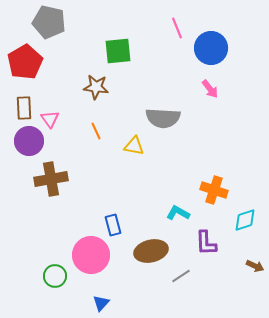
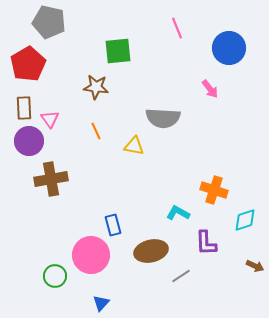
blue circle: moved 18 px right
red pentagon: moved 3 px right, 2 px down
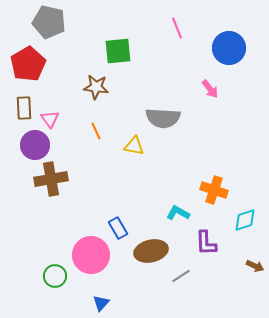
purple circle: moved 6 px right, 4 px down
blue rectangle: moved 5 px right, 3 px down; rotated 15 degrees counterclockwise
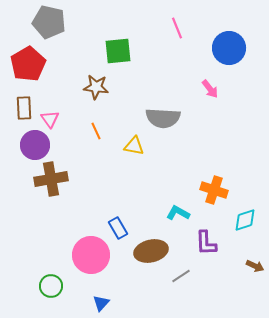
green circle: moved 4 px left, 10 px down
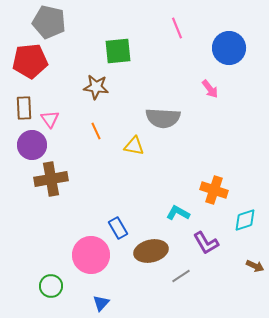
red pentagon: moved 2 px right, 3 px up; rotated 24 degrees clockwise
purple circle: moved 3 px left
purple L-shape: rotated 28 degrees counterclockwise
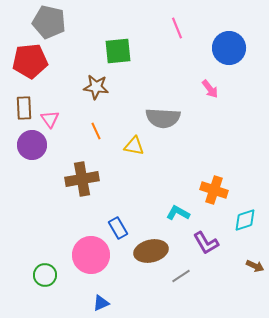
brown cross: moved 31 px right
green circle: moved 6 px left, 11 px up
blue triangle: rotated 24 degrees clockwise
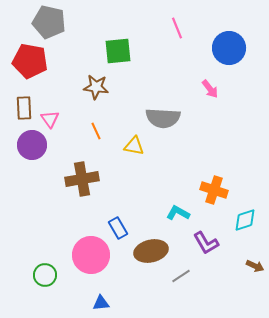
red pentagon: rotated 16 degrees clockwise
blue triangle: rotated 18 degrees clockwise
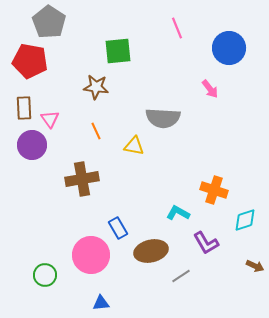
gray pentagon: rotated 20 degrees clockwise
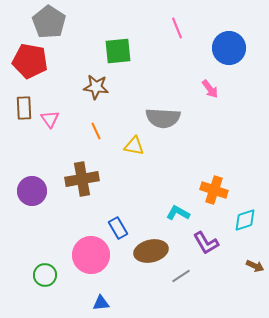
purple circle: moved 46 px down
